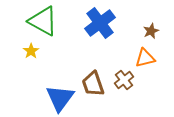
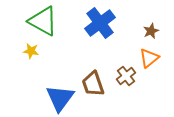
yellow star: rotated 28 degrees counterclockwise
orange triangle: moved 4 px right; rotated 25 degrees counterclockwise
brown cross: moved 2 px right, 4 px up
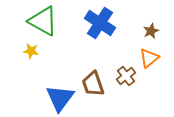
blue cross: rotated 20 degrees counterclockwise
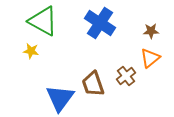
brown star: rotated 21 degrees clockwise
orange triangle: moved 1 px right
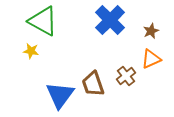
blue cross: moved 10 px right, 3 px up; rotated 12 degrees clockwise
brown star: rotated 21 degrees counterclockwise
orange triangle: moved 1 px right, 1 px down; rotated 15 degrees clockwise
blue triangle: moved 3 px up
